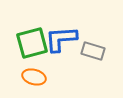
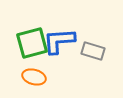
blue L-shape: moved 2 px left, 2 px down
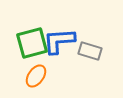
gray rectangle: moved 3 px left
orange ellipse: moved 2 px right, 1 px up; rotated 70 degrees counterclockwise
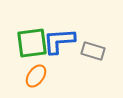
green square: rotated 8 degrees clockwise
gray rectangle: moved 3 px right
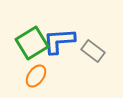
green square: rotated 24 degrees counterclockwise
gray rectangle: rotated 20 degrees clockwise
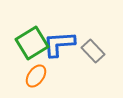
blue L-shape: moved 3 px down
gray rectangle: rotated 10 degrees clockwise
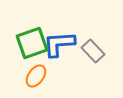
green square: rotated 12 degrees clockwise
